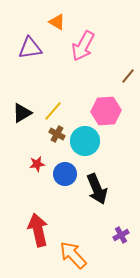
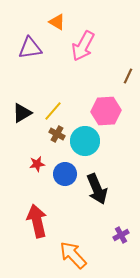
brown line: rotated 14 degrees counterclockwise
red arrow: moved 1 px left, 9 px up
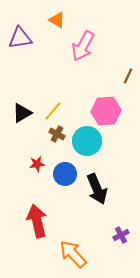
orange triangle: moved 2 px up
purple triangle: moved 10 px left, 10 px up
cyan circle: moved 2 px right
orange arrow: moved 1 px up
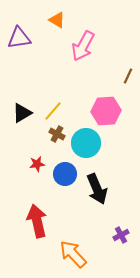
purple triangle: moved 1 px left
cyan circle: moved 1 px left, 2 px down
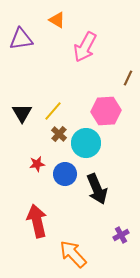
purple triangle: moved 2 px right, 1 px down
pink arrow: moved 2 px right, 1 px down
brown line: moved 2 px down
black triangle: rotated 30 degrees counterclockwise
brown cross: moved 2 px right; rotated 14 degrees clockwise
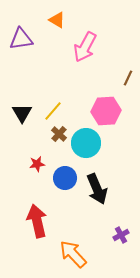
blue circle: moved 4 px down
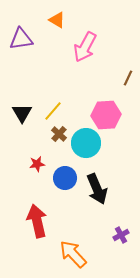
pink hexagon: moved 4 px down
